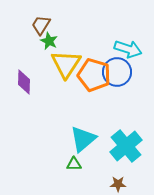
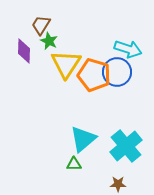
purple diamond: moved 31 px up
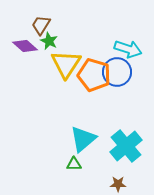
purple diamond: moved 1 px right, 5 px up; rotated 50 degrees counterclockwise
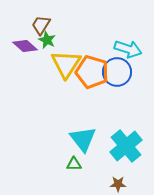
green star: moved 2 px left, 1 px up
orange pentagon: moved 2 px left, 3 px up
cyan triangle: rotated 28 degrees counterclockwise
